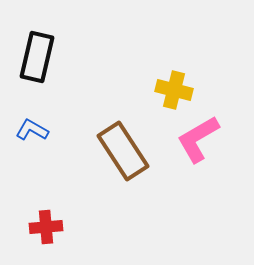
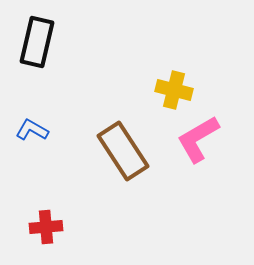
black rectangle: moved 15 px up
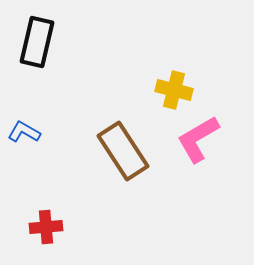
blue L-shape: moved 8 px left, 2 px down
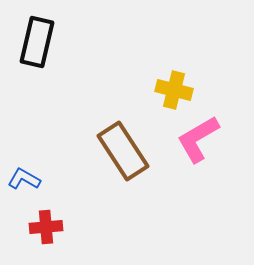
blue L-shape: moved 47 px down
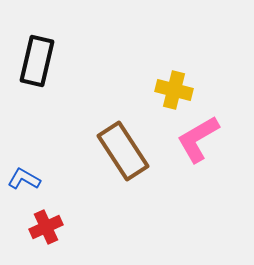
black rectangle: moved 19 px down
red cross: rotated 20 degrees counterclockwise
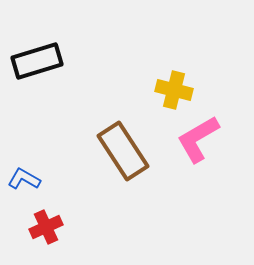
black rectangle: rotated 60 degrees clockwise
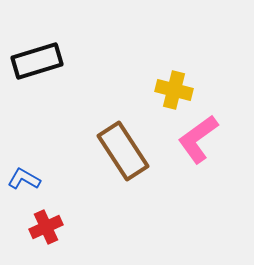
pink L-shape: rotated 6 degrees counterclockwise
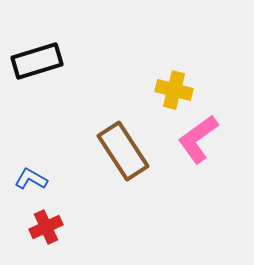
blue L-shape: moved 7 px right
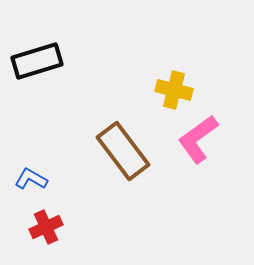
brown rectangle: rotated 4 degrees counterclockwise
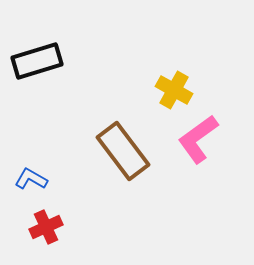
yellow cross: rotated 15 degrees clockwise
